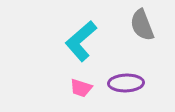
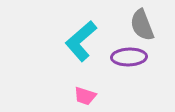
purple ellipse: moved 3 px right, 26 px up
pink trapezoid: moved 4 px right, 8 px down
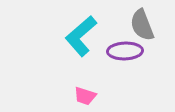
cyan L-shape: moved 5 px up
purple ellipse: moved 4 px left, 6 px up
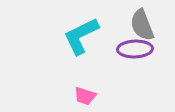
cyan L-shape: rotated 15 degrees clockwise
purple ellipse: moved 10 px right, 2 px up
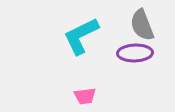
purple ellipse: moved 4 px down
pink trapezoid: rotated 25 degrees counterclockwise
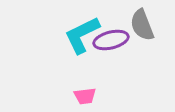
cyan L-shape: moved 1 px right, 1 px up
purple ellipse: moved 24 px left, 13 px up; rotated 12 degrees counterclockwise
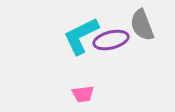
cyan L-shape: moved 1 px left, 1 px down
pink trapezoid: moved 2 px left, 2 px up
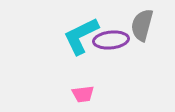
gray semicircle: rotated 36 degrees clockwise
purple ellipse: rotated 8 degrees clockwise
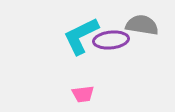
gray semicircle: rotated 84 degrees clockwise
